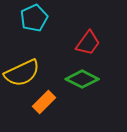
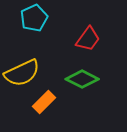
red trapezoid: moved 4 px up
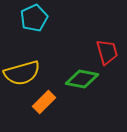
red trapezoid: moved 19 px right, 13 px down; rotated 52 degrees counterclockwise
yellow semicircle: rotated 9 degrees clockwise
green diamond: rotated 16 degrees counterclockwise
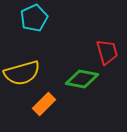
orange rectangle: moved 2 px down
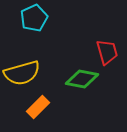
orange rectangle: moved 6 px left, 3 px down
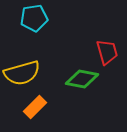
cyan pentagon: rotated 16 degrees clockwise
orange rectangle: moved 3 px left
